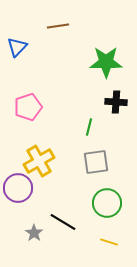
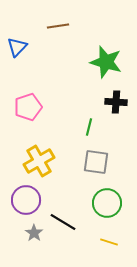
green star: rotated 16 degrees clockwise
gray square: rotated 16 degrees clockwise
purple circle: moved 8 px right, 12 px down
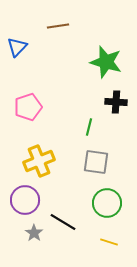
yellow cross: rotated 8 degrees clockwise
purple circle: moved 1 px left
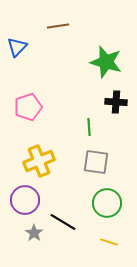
green line: rotated 18 degrees counterclockwise
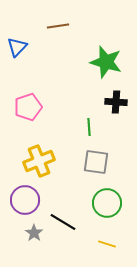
yellow line: moved 2 px left, 2 px down
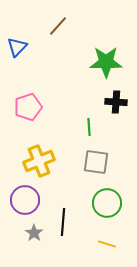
brown line: rotated 40 degrees counterclockwise
green star: rotated 16 degrees counterclockwise
black line: rotated 64 degrees clockwise
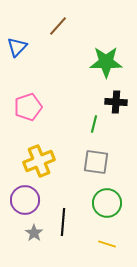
green line: moved 5 px right, 3 px up; rotated 18 degrees clockwise
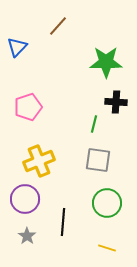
gray square: moved 2 px right, 2 px up
purple circle: moved 1 px up
gray star: moved 7 px left, 3 px down
yellow line: moved 4 px down
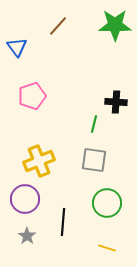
blue triangle: rotated 20 degrees counterclockwise
green star: moved 9 px right, 37 px up
pink pentagon: moved 4 px right, 11 px up
gray square: moved 4 px left
